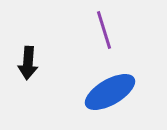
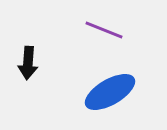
purple line: rotated 51 degrees counterclockwise
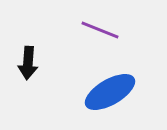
purple line: moved 4 px left
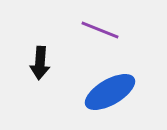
black arrow: moved 12 px right
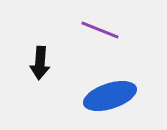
blue ellipse: moved 4 px down; rotated 12 degrees clockwise
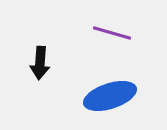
purple line: moved 12 px right, 3 px down; rotated 6 degrees counterclockwise
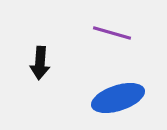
blue ellipse: moved 8 px right, 2 px down
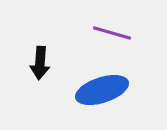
blue ellipse: moved 16 px left, 8 px up
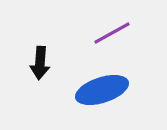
purple line: rotated 45 degrees counterclockwise
